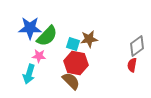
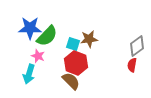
pink star: moved 1 px left; rotated 16 degrees clockwise
red hexagon: rotated 10 degrees clockwise
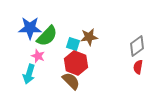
brown star: moved 2 px up
red semicircle: moved 6 px right, 2 px down
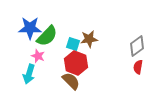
brown star: moved 2 px down
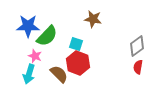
blue star: moved 2 px left, 2 px up
brown star: moved 4 px right, 20 px up; rotated 18 degrees clockwise
cyan square: moved 3 px right
pink star: moved 3 px left
red hexagon: moved 2 px right
brown semicircle: moved 12 px left, 7 px up
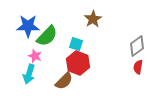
brown star: rotated 30 degrees clockwise
brown semicircle: moved 5 px right, 7 px down; rotated 90 degrees clockwise
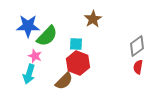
cyan square: rotated 16 degrees counterclockwise
